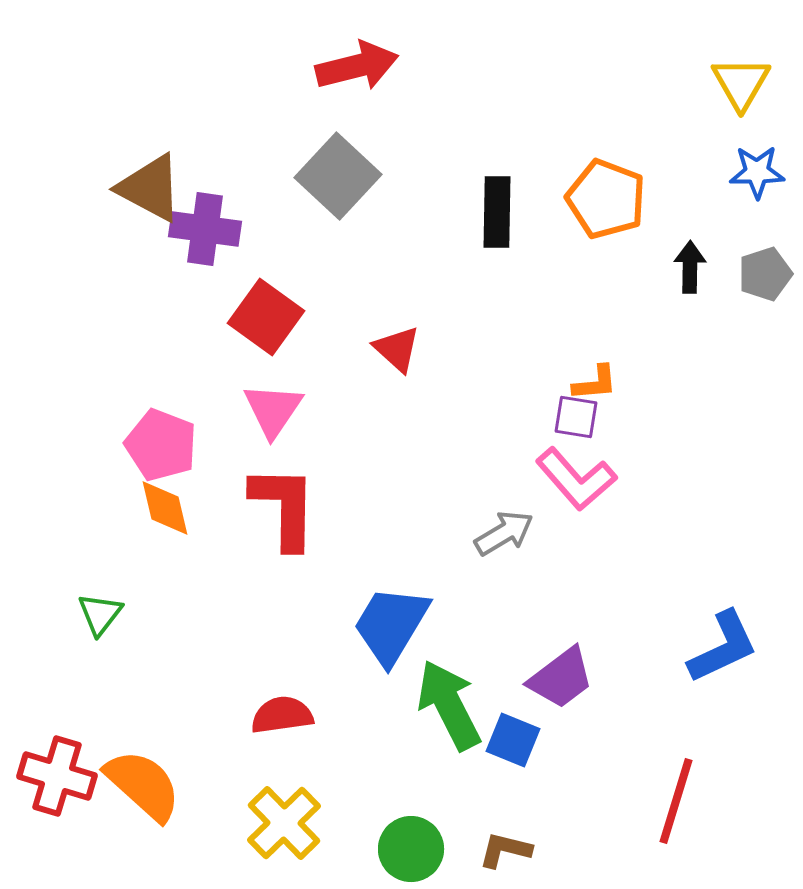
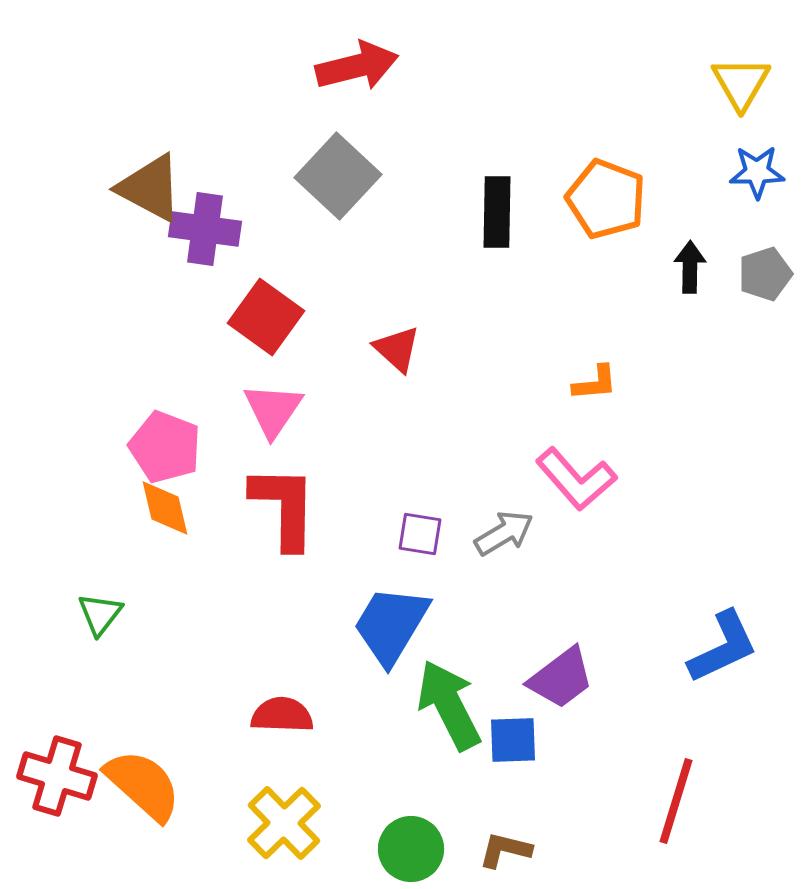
purple square: moved 156 px left, 117 px down
pink pentagon: moved 4 px right, 2 px down
red semicircle: rotated 10 degrees clockwise
blue square: rotated 24 degrees counterclockwise
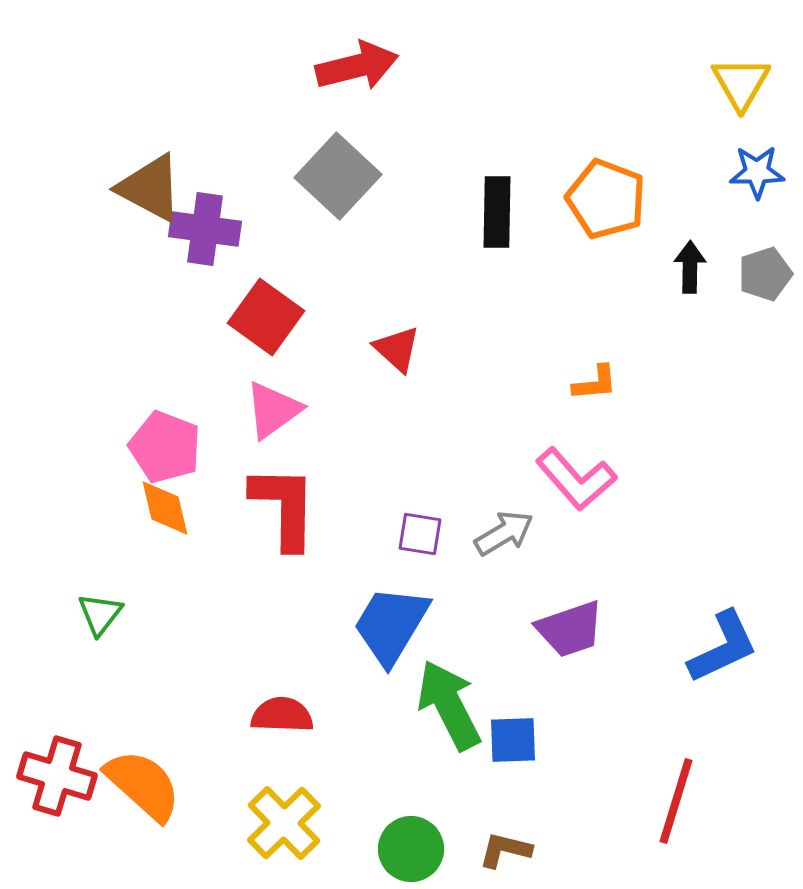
pink triangle: rotated 20 degrees clockwise
purple trapezoid: moved 9 px right, 49 px up; rotated 18 degrees clockwise
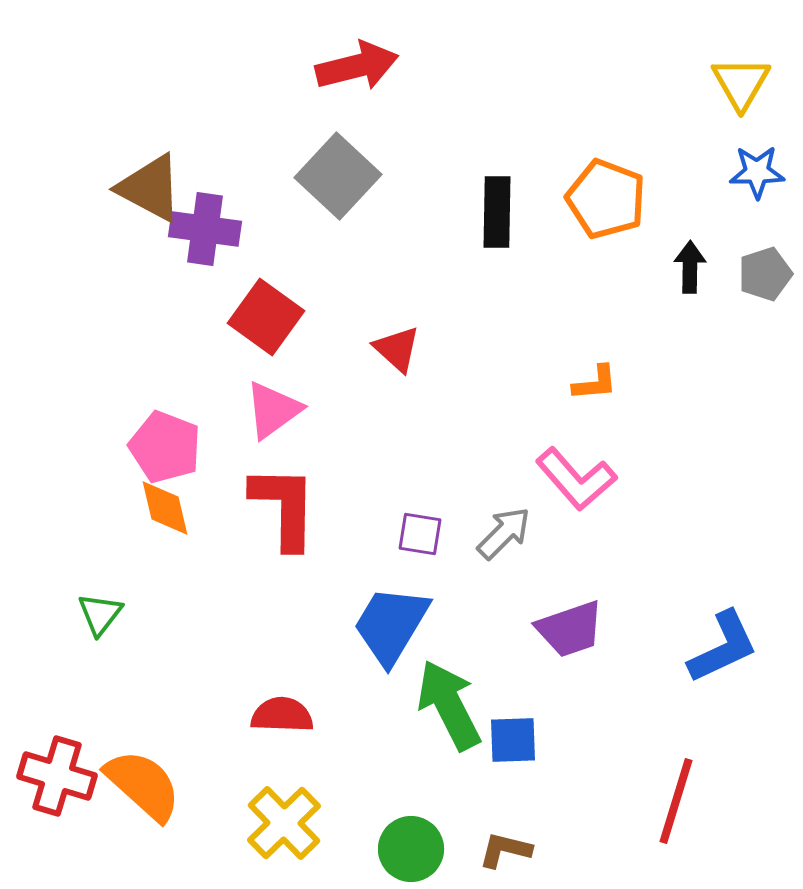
gray arrow: rotated 14 degrees counterclockwise
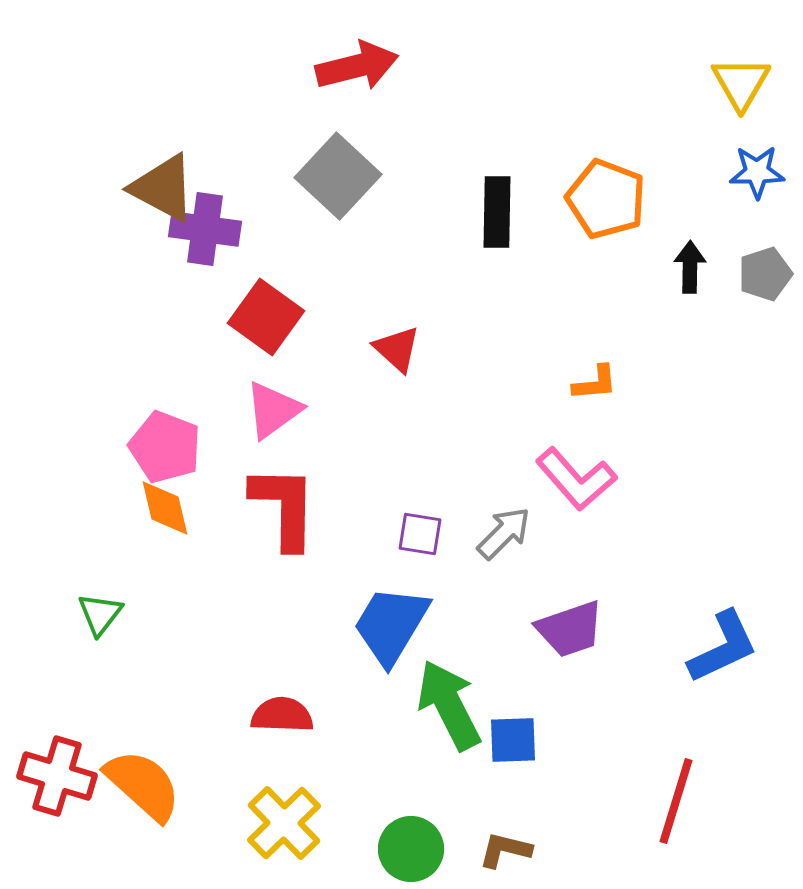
brown triangle: moved 13 px right
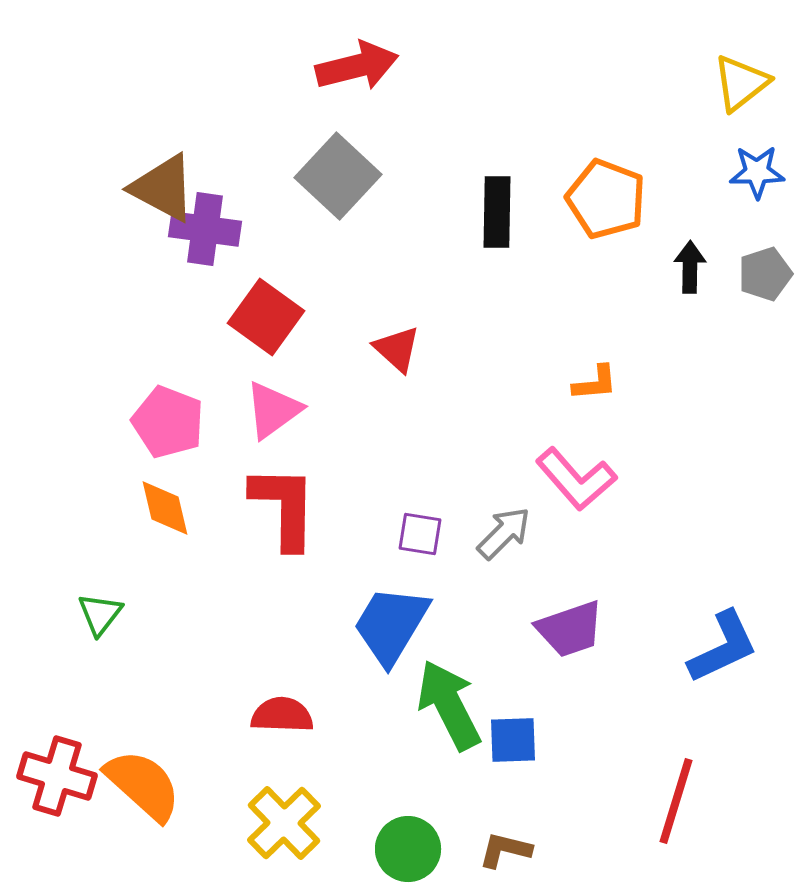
yellow triangle: rotated 22 degrees clockwise
pink pentagon: moved 3 px right, 25 px up
green circle: moved 3 px left
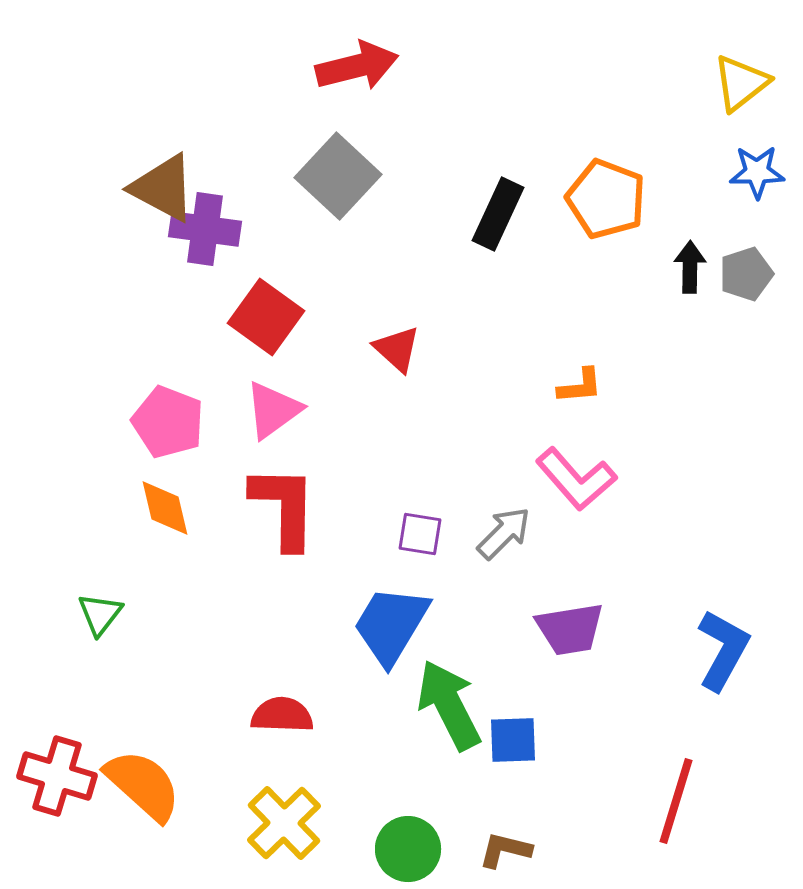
black rectangle: moved 1 px right, 2 px down; rotated 24 degrees clockwise
gray pentagon: moved 19 px left
orange L-shape: moved 15 px left, 3 px down
purple trapezoid: rotated 10 degrees clockwise
blue L-shape: moved 3 px down; rotated 36 degrees counterclockwise
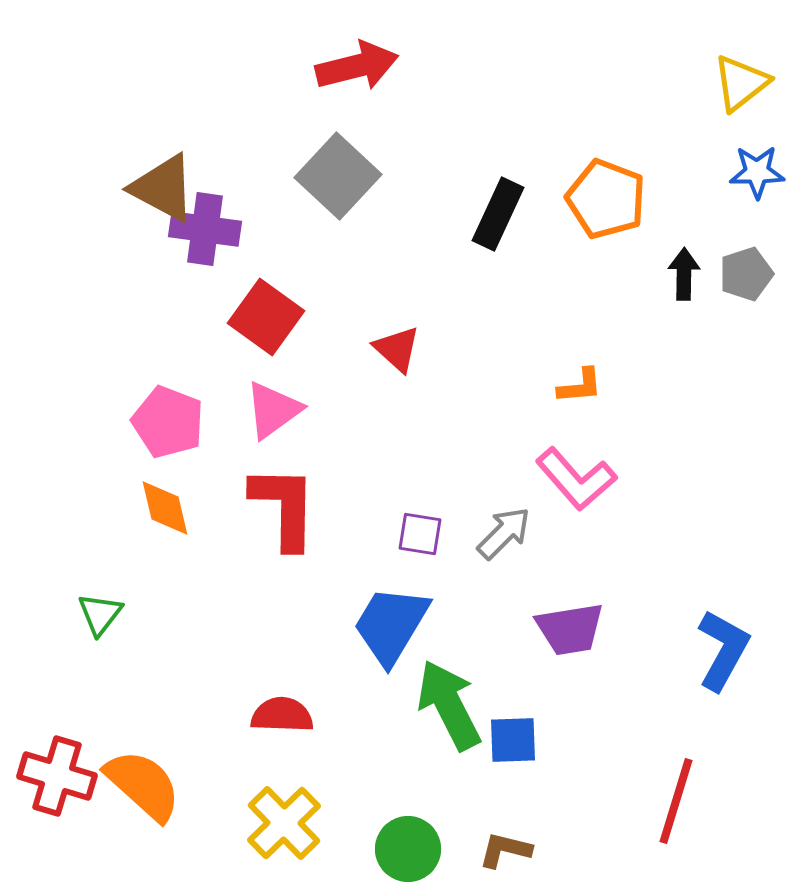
black arrow: moved 6 px left, 7 px down
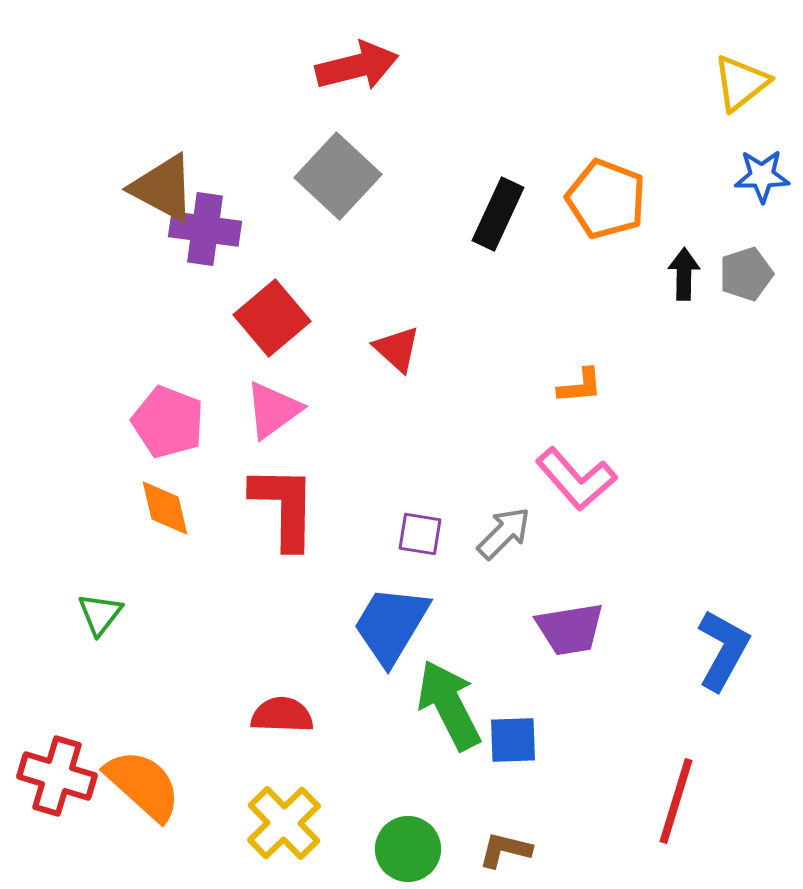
blue star: moved 5 px right, 4 px down
red square: moved 6 px right, 1 px down; rotated 14 degrees clockwise
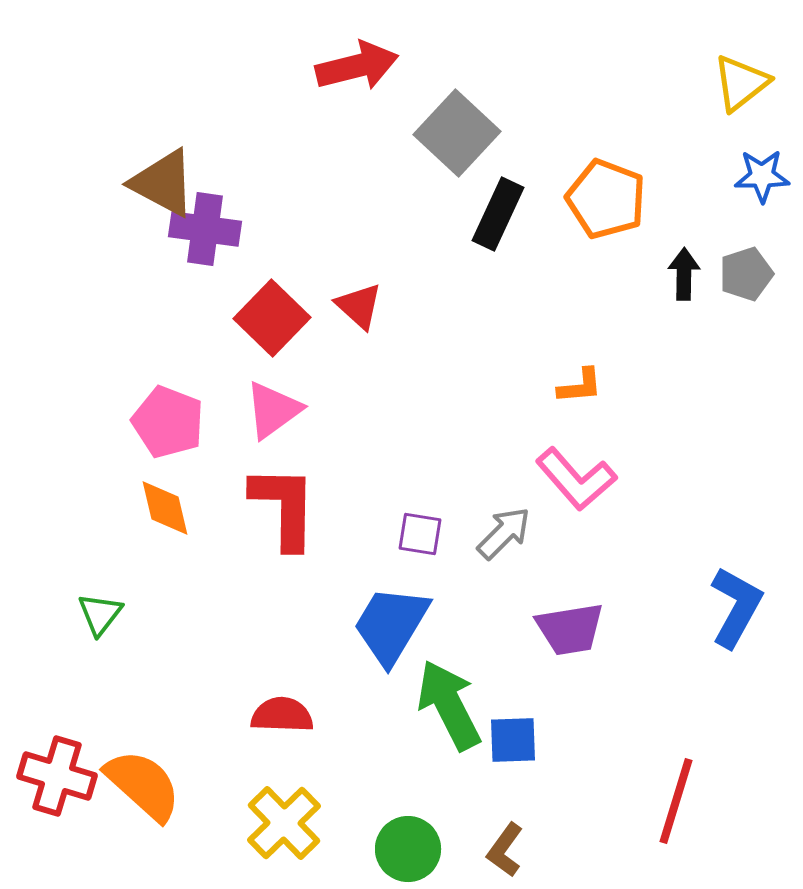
gray square: moved 119 px right, 43 px up
brown triangle: moved 5 px up
red square: rotated 6 degrees counterclockwise
red triangle: moved 38 px left, 43 px up
blue L-shape: moved 13 px right, 43 px up
brown L-shape: rotated 68 degrees counterclockwise
